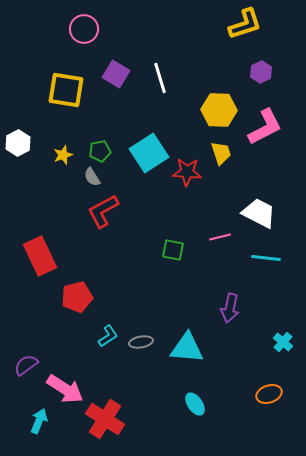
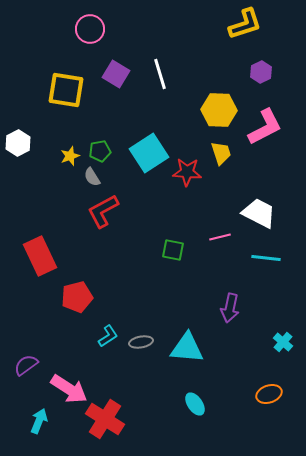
pink circle: moved 6 px right
white line: moved 4 px up
yellow star: moved 7 px right, 1 px down
pink arrow: moved 4 px right
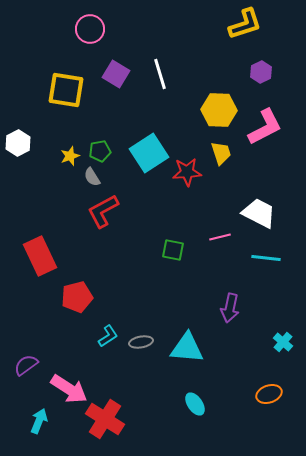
red star: rotated 8 degrees counterclockwise
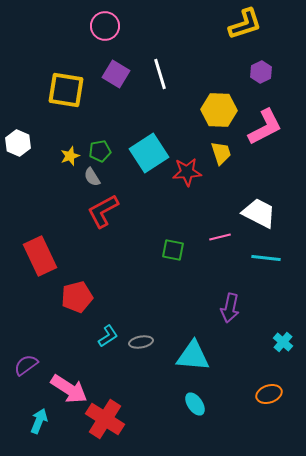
pink circle: moved 15 px right, 3 px up
white hexagon: rotated 10 degrees counterclockwise
cyan triangle: moved 6 px right, 8 px down
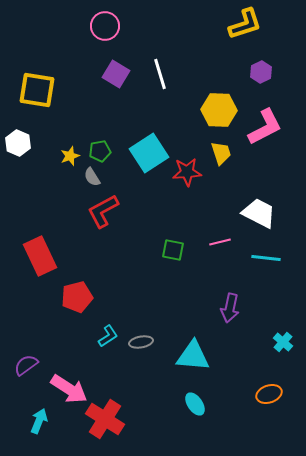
yellow square: moved 29 px left
pink line: moved 5 px down
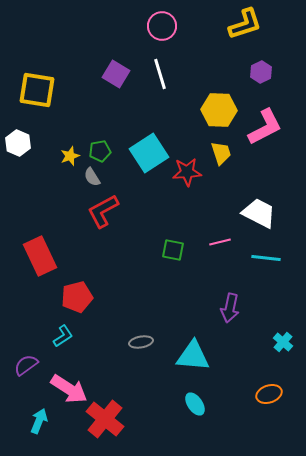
pink circle: moved 57 px right
cyan L-shape: moved 45 px left
red cross: rotated 6 degrees clockwise
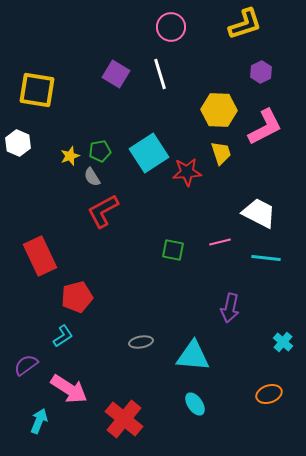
pink circle: moved 9 px right, 1 px down
red cross: moved 19 px right
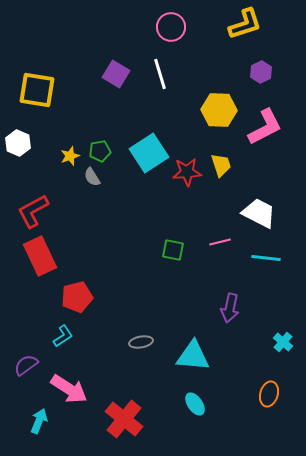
yellow trapezoid: moved 12 px down
red L-shape: moved 70 px left
orange ellipse: rotated 55 degrees counterclockwise
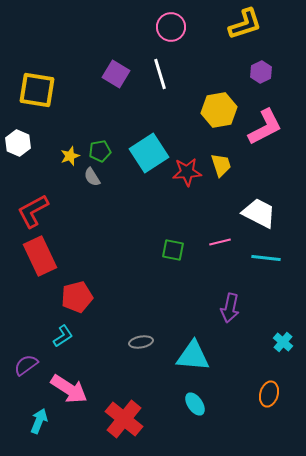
yellow hexagon: rotated 12 degrees counterclockwise
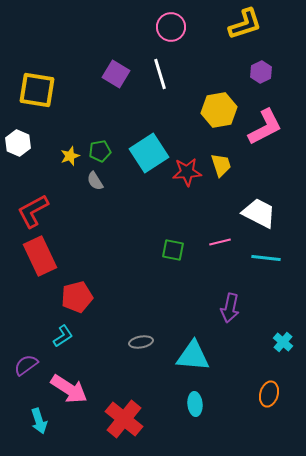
gray semicircle: moved 3 px right, 4 px down
cyan ellipse: rotated 30 degrees clockwise
cyan arrow: rotated 140 degrees clockwise
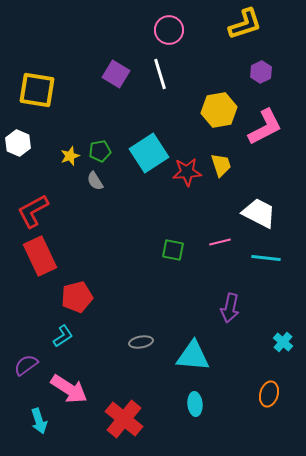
pink circle: moved 2 px left, 3 px down
